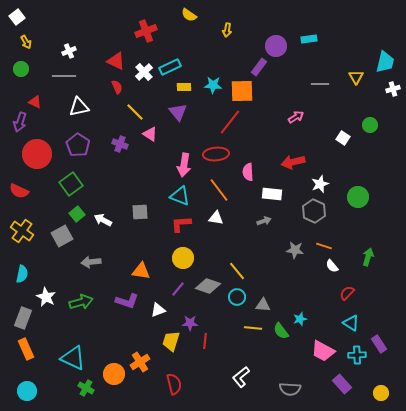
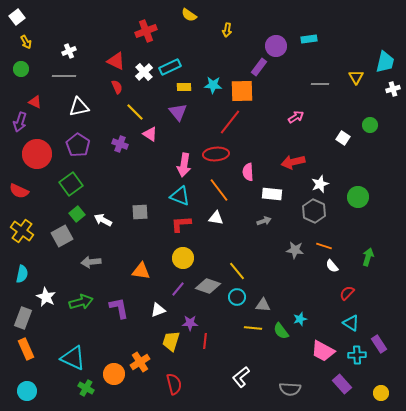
purple L-shape at (127, 301): moved 8 px left, 7 px down; rotated 120 degrees counterclockwise
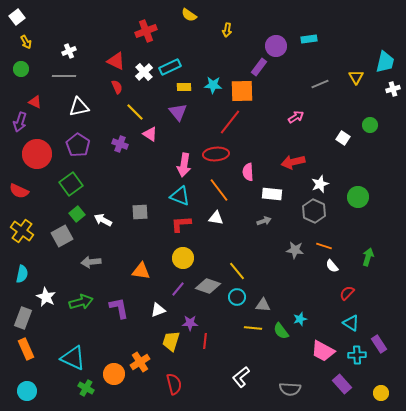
gray line at (320, 84): rotated 24 degrees counterclockwise
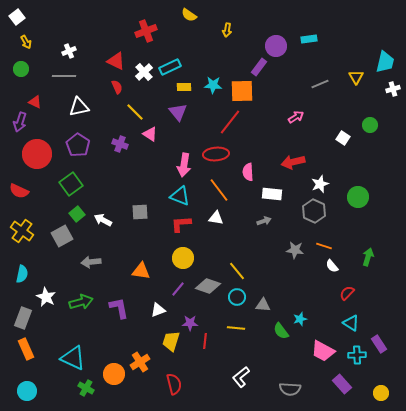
yellow line at (253, 328): moved 17 px left
